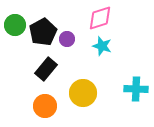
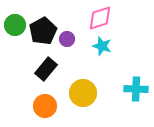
black pentagon: moved 1 px up
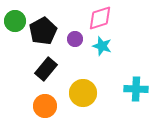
green circle: moved 4 px up
purple circle: moved 8 px right
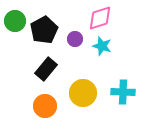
black pentagon: moved 1 px right, 1 px up
cyan cross: moved 13 px left, 3 px down
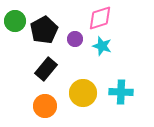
cyan cross: moved 2 px left
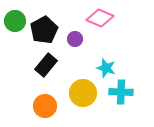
pink diamond: rotated 40 degrees clockwise
cyan star: moved 4 px right, 22 px down
black rectangle: moved 4 px up
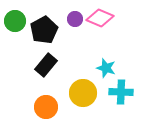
purple circle: moved 20 px up
orange circle: moved 1 px right, 1 px down
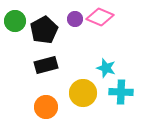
pink diamond: moved 1 px up
black rectangle: rotated 35 degrees clockwise
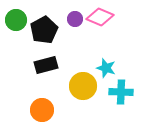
green circle: moved 1 px right, 1 px up
yellow circle: moved 7 px up
orange circle: moved 4 px left, 3 px down
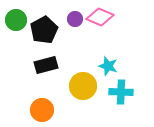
cyan star: moved 2 px right, 2 px up
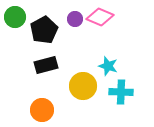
green circle: moved 1 px left, 3 px up
